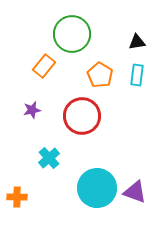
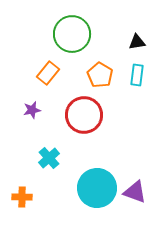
orange rectangle: moved 4 px right, 7 px down
red circle: moved 2 px right, 1 px up
orange cross: moved 5 px right
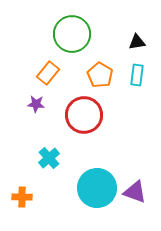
purple star: moved 4 px right, 6 px up; rotated 18 degrees clockwise
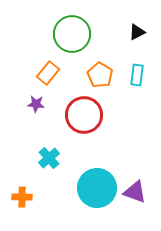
black triangle: moved 10 px up; rotated 18 degrees counterclockwise
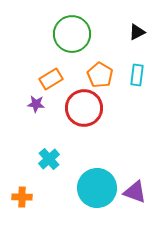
orange rectangle: moved 3 px right, 6 px down; rotated 20 degrees clockwise
red circle: moved 7 px up
cyan cross: moved 1 px down
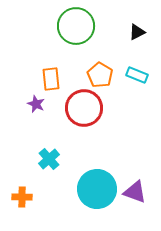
green circle: moved 4 px right, 8 px up
cyan rectangle: rotated 75 degrees counterclockwise
orange rectangle: rotated 65 degrees counterclockwise
purple star: rotated 18 degrees clockwise
cyan circle: moved 1 px down
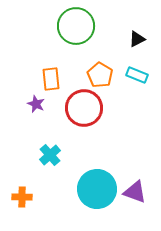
black triangle: moved 7 px down
cyan cross: moved 1 px right, 4 px up
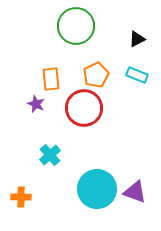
orange pentagon: moved 4 px left; rotated 15 degrees clockwise
orange cross: moved 1 px left
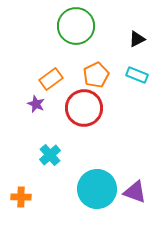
orange rectangle: rotated 60 degrees clockwise
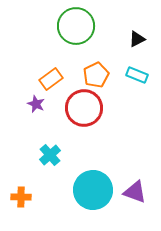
cyan circle: moved 4 px left, 1 px down
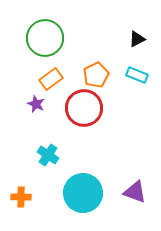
green circle: moved 31 px left, 12 px down
cyan cross: moved 2 px left; rotated 15 degrees counterclockwise
cyan circle: moved 10 px left, 3 px down
